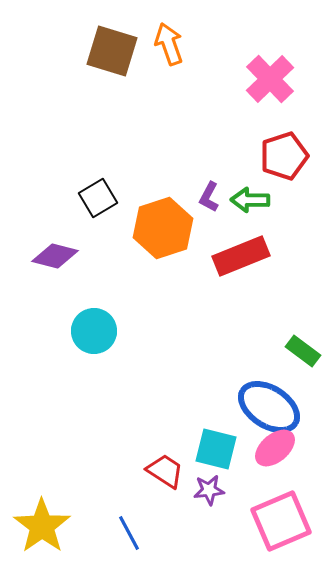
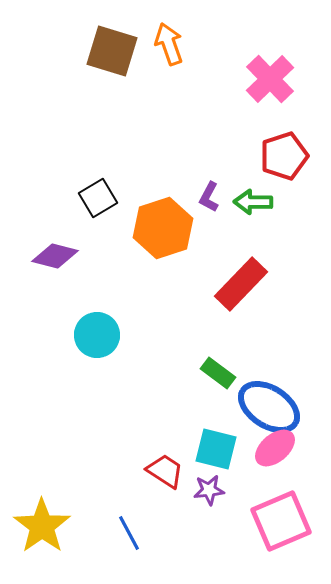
green arrow: moved 3 px right, 2 px down
red rectangle: moved 28 px down; rotated 24 degrees counterclockwise
cyan circle: moved 3 px right, 4 px down
green rectangle: moved 85 px left, 22 px down
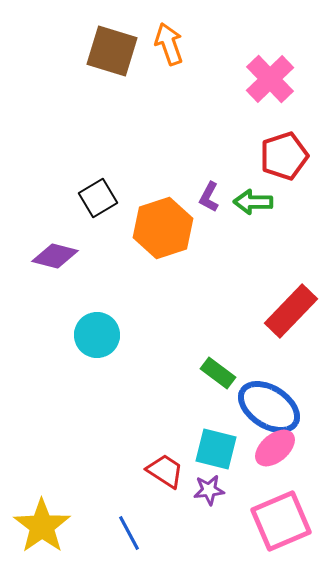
red rectangle: moved 50 px right, 27 px down
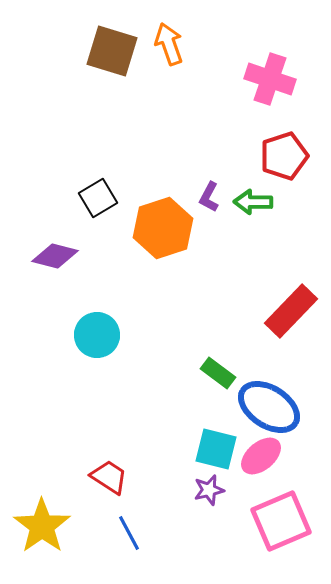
pink cross: rotated 27 degrees counterclockwise
pink ellipse: moved 14 px left, 8 px down
red trapezoid: moved 56 px left, 6 px down
purple star: rotated 8 degrees counterclockwise
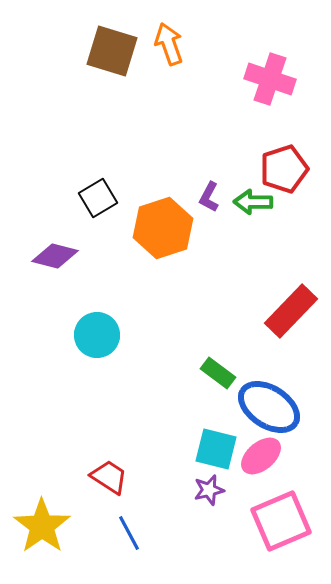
red pentagon: moved 13 px down
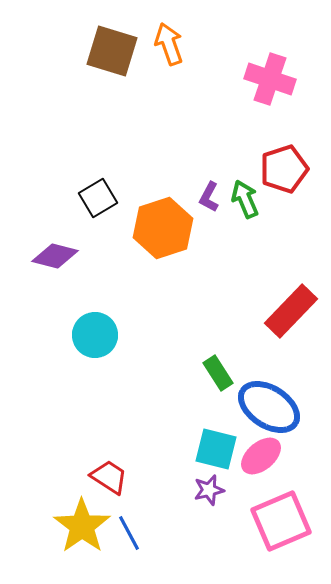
green arrow: moved 8 px left, 3 px up; rotated 66 degrees clockwise
cyan circle: moved 2 px left
green rectangle: rotated 20 degrees clockwise
yellow star: moved 40 px right
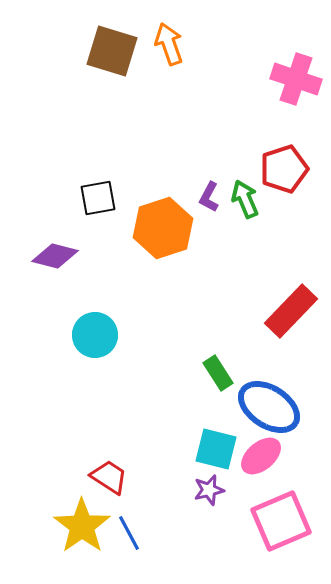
pink cross: moved 26 px right
black square: rotated 21 degrees clockwise
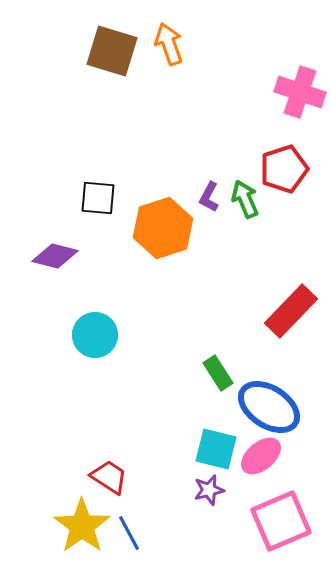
pink cross: moved 4 px right, 13 px down
black square: rotated 15 degrees clockwise
